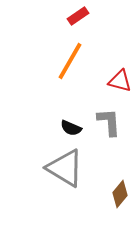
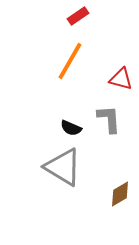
red triangle: moved 1 px right, 2 px up
gray L-shape: moved 3 px up
gray triangle: moved 2 px left, 1 px up
brown diamond: rotated 20 degrees clockwise
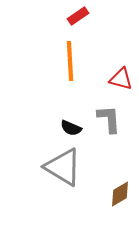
orange line: rotated 33 degrees counterclockwise
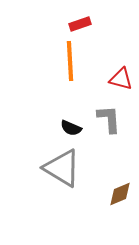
red rectangle: moved 2 px right, 8 px down; rotated 15 degrees clockwise
gray triangle: moved 1 px left, 1 px down
brown diamond: rotated 8 degrees clockwise
